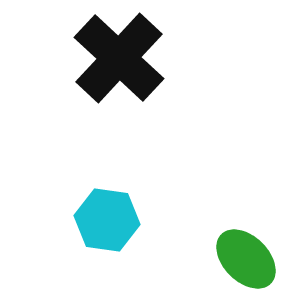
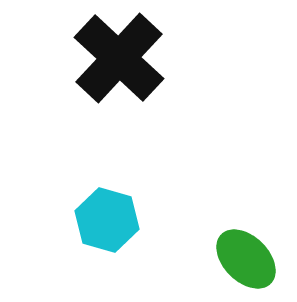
cyan hexagon: rotated 8 degrees clockwise
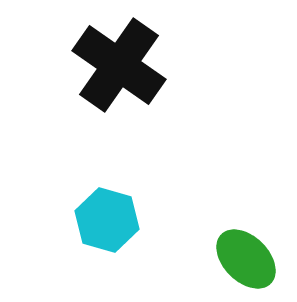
black cross: moved 7 px down; rotated 8 degrees counterclockwise
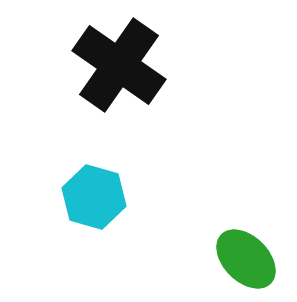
cyan hexagon: moved 13 px left, 23 px up
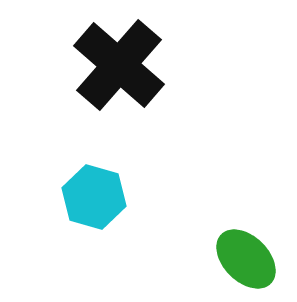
black cross: rotated 6 degrees clockwise
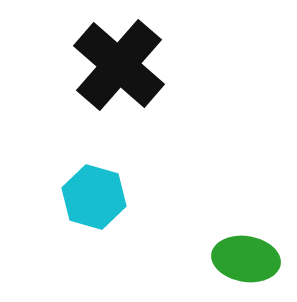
green ellipse: rotated 36 degrees counterclockwise
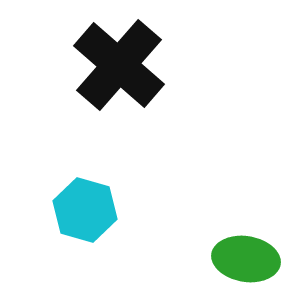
cyan hexagon: moved 9 px left, 13 px down
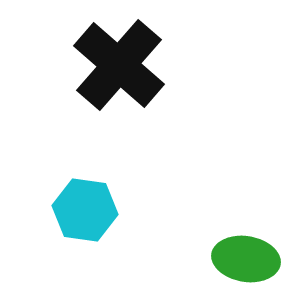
cyan hexagon: rotated 8 degrees counterclockwise
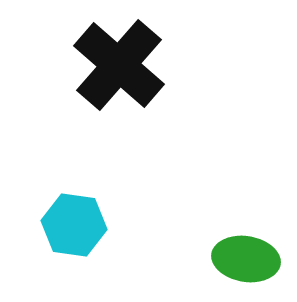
cyan hexagon: moved 11 px left, 15 px down
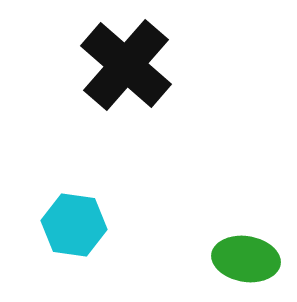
black cross: moved 7 px right
